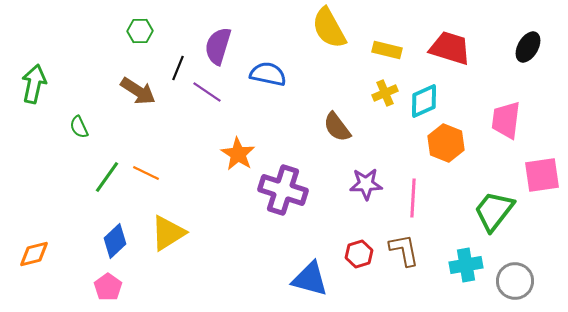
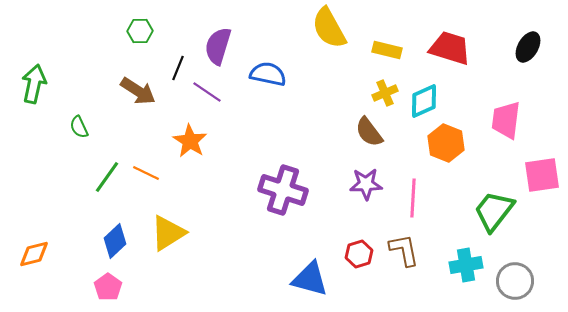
brown semicircle: moved 32 px right, 5 px down
orange star: moved 48 px left, 13 px up
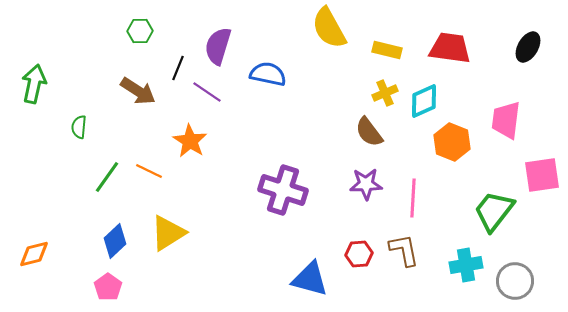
red trapezoid: rotated 9 degrees counterclockwise
green semicircle: rotated 30 degrees clockwise
orange hexagon: moved 6 px right, 1 px up
orange line: moved 3 px right, 2 px up
red hexagon: rotated 12 degrees clockwise
